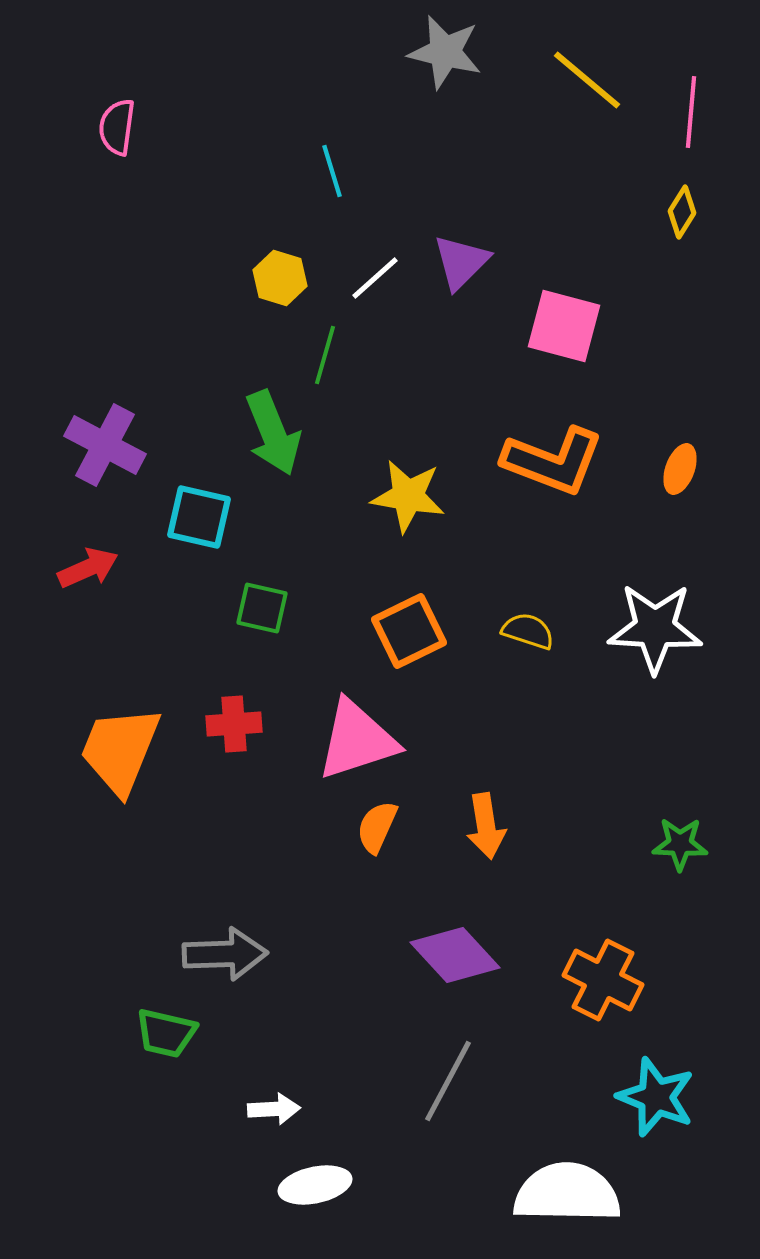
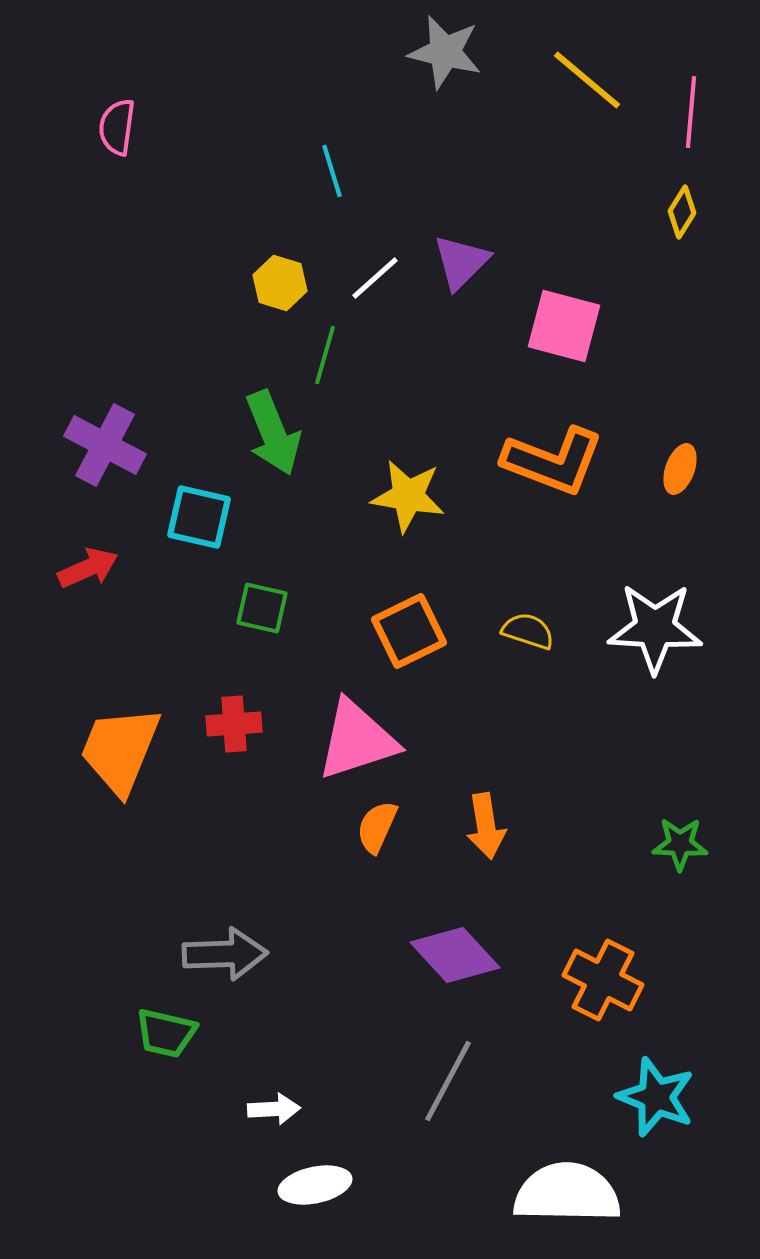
yellow hexagon: moved 5 px down
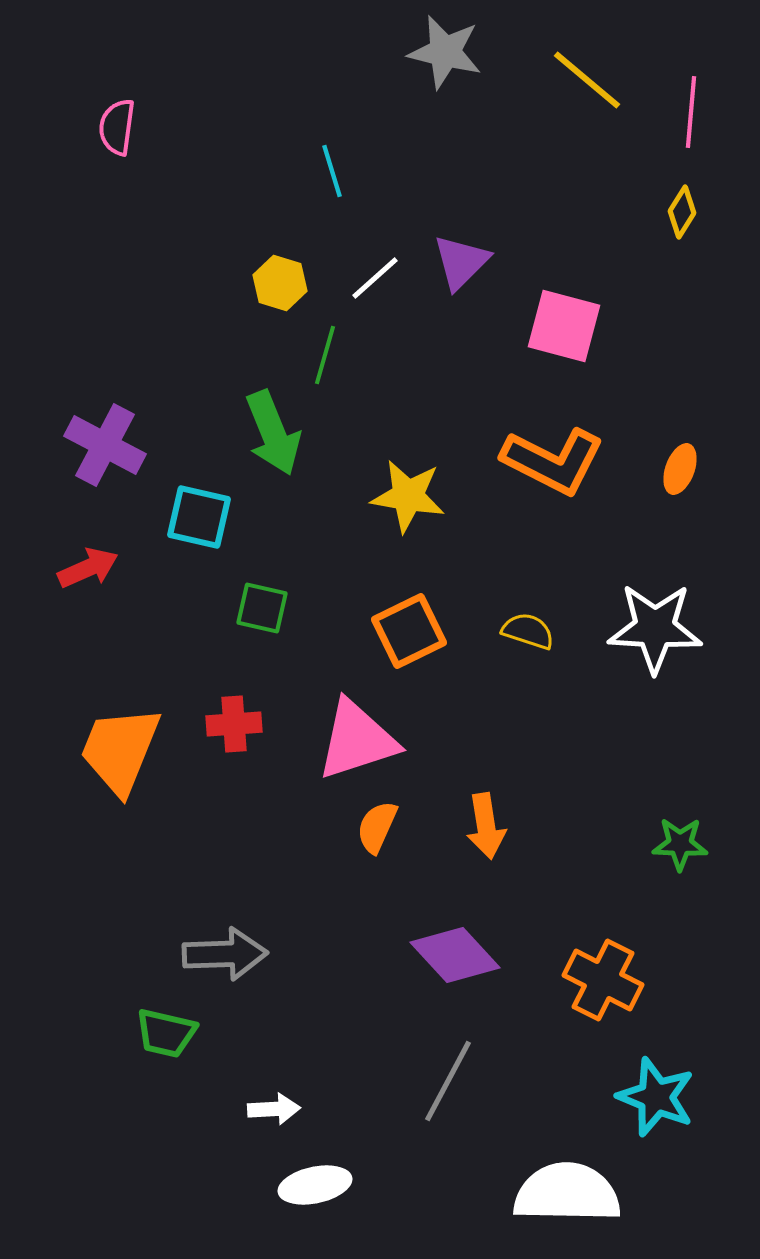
orange L-shape: rotated 6 degrees clockwise
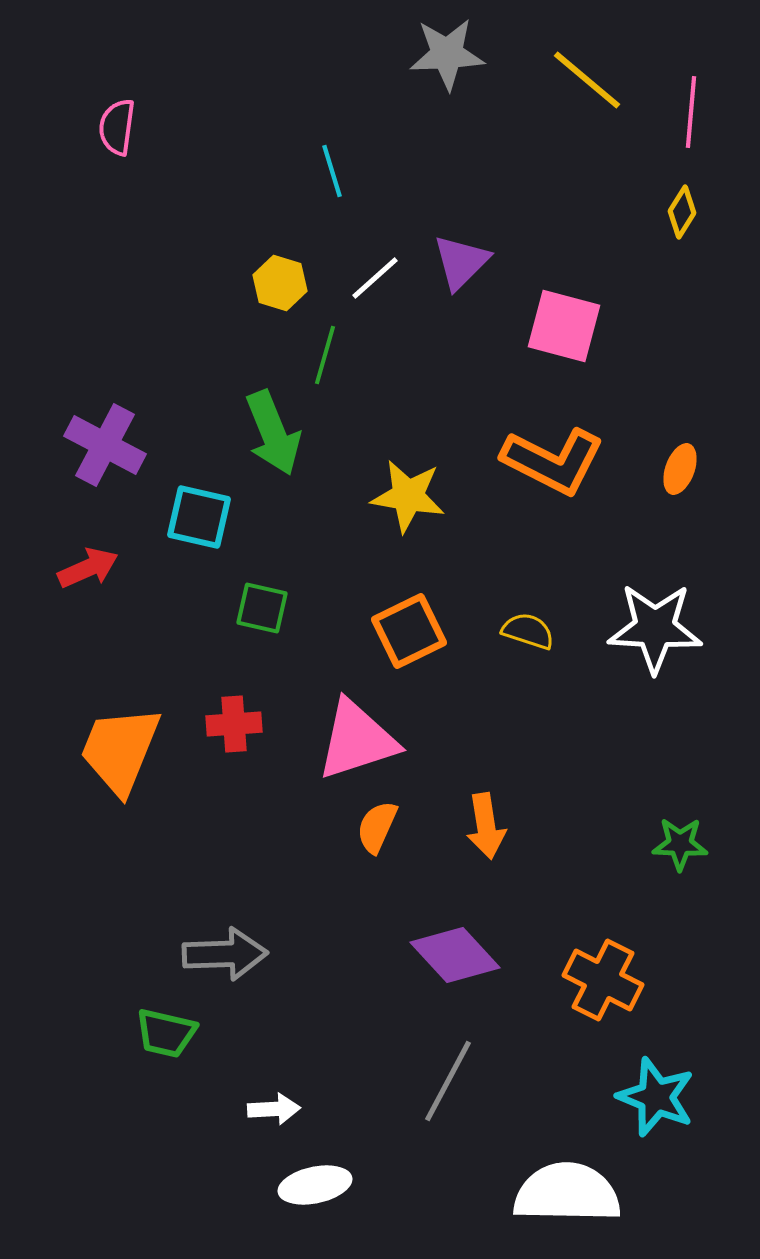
gray star: moved 2 px right, 2 px down; rotated 16 degrees counterclockwise
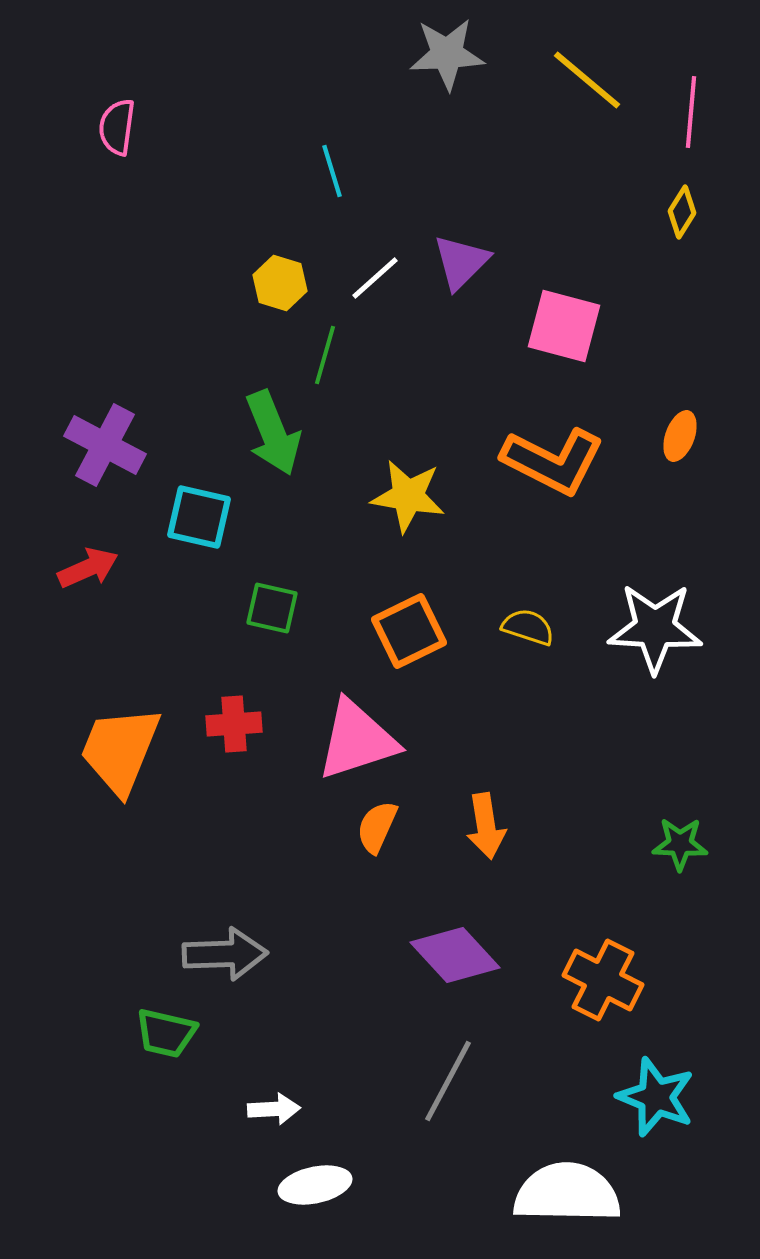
orange ellipse: moved 33 px up
green square: moved 10 px right
yellow semicircle: moved 4 px up
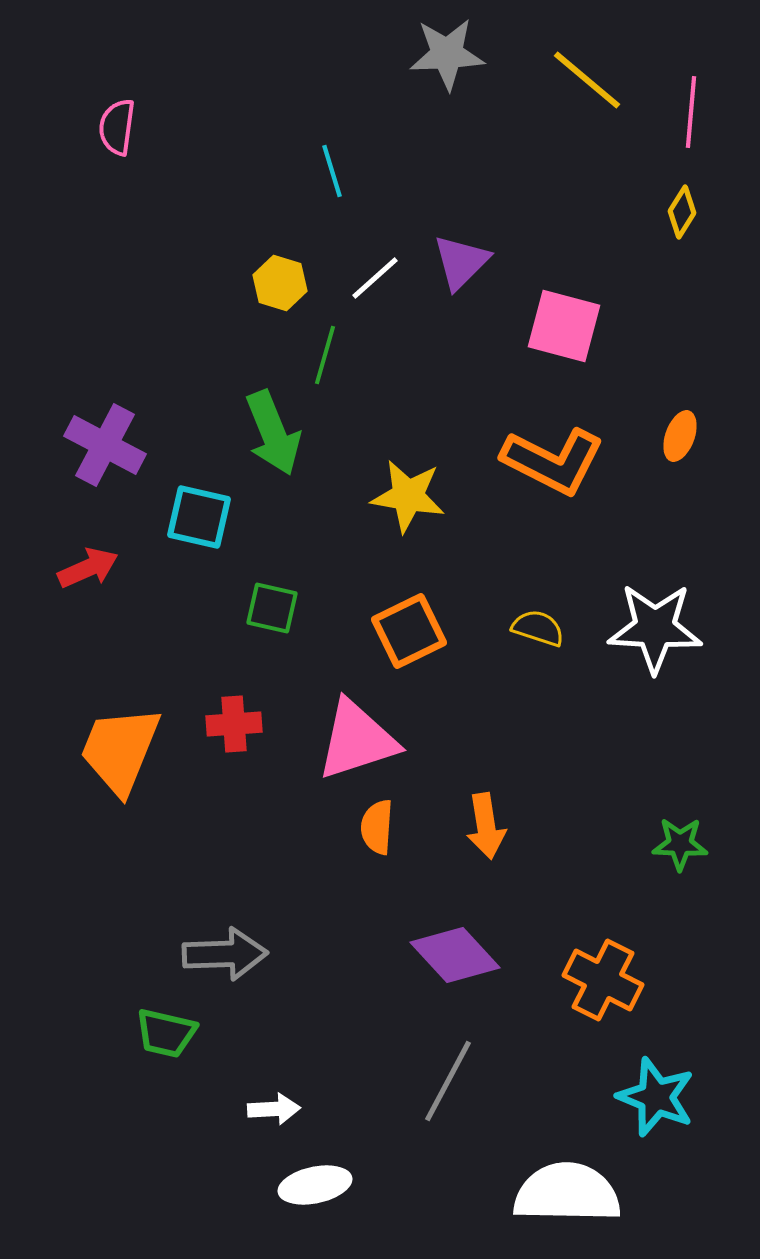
yellow semicircle: moved 10 px right, 1 px down
orange semicircle: rotated 20 degrees counterclockwise
